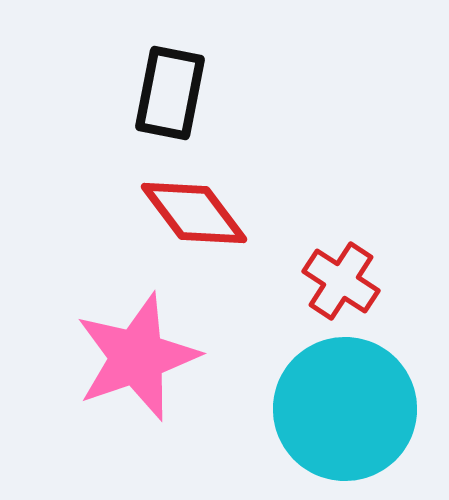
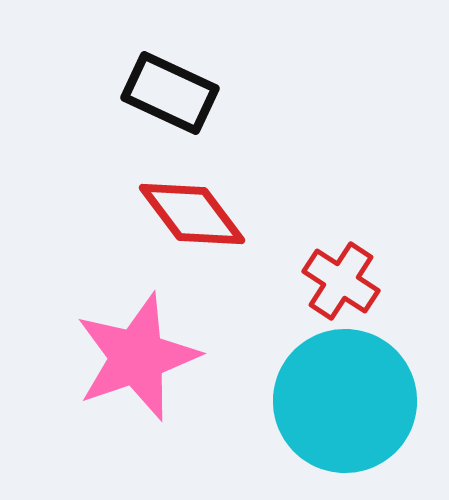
black rectangle: rotated 76 degrees counterclockwise
red diamond: moved 2 px left, 1 px down
cyan circle: moved 8 px up
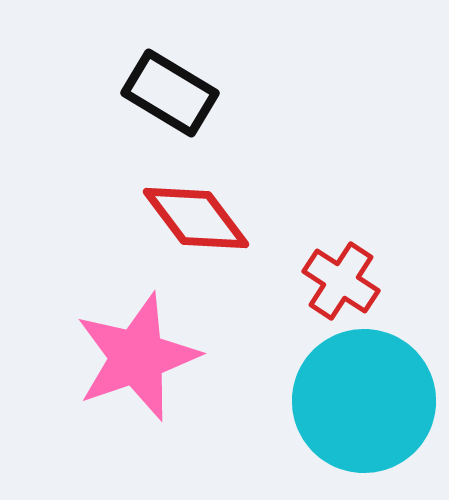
black rectangle: rotated 6 degrees clockwise
red diamond: moved 4 px right, 4 px down
cyan circle: moved 19 px right
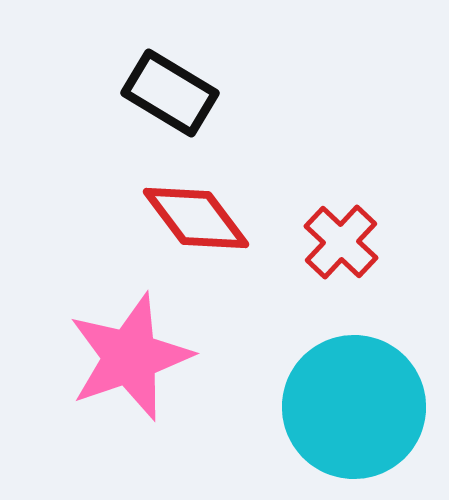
red cross: moved 39 px up; rotated 10 degrees clockwise
pink star: moved 7 px left
cyan circle: moved 10 px left, 6 px down
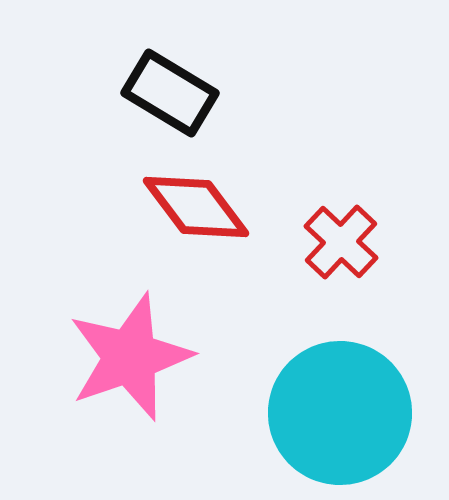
red diamond: moved 11 px up
cyan circle: moved 14 px left, 6 px down
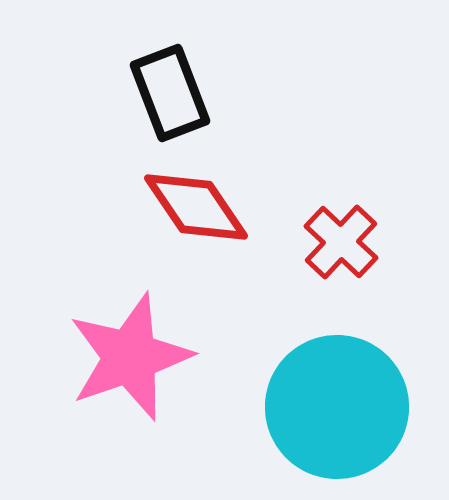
black rectangle: rotated 38 degrees clockwise
red diamond: rotated 3 degrees clockwise
cyan circle: moved 3 px left, 6 px up
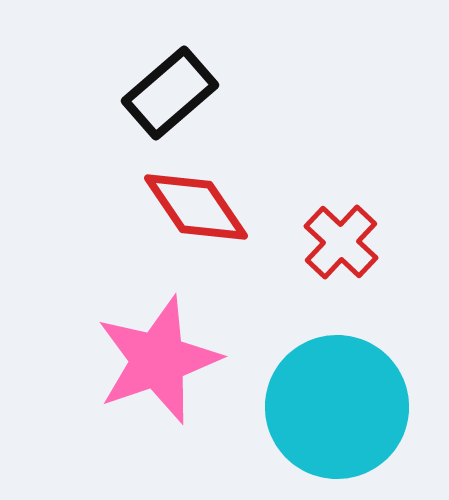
black rectangle: rotated 70 degrees clockwise
pink star: moved 28 px right, 3 px down
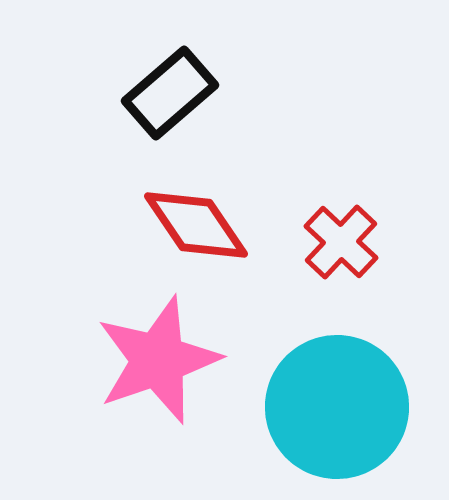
red diamond: moved 18 px down
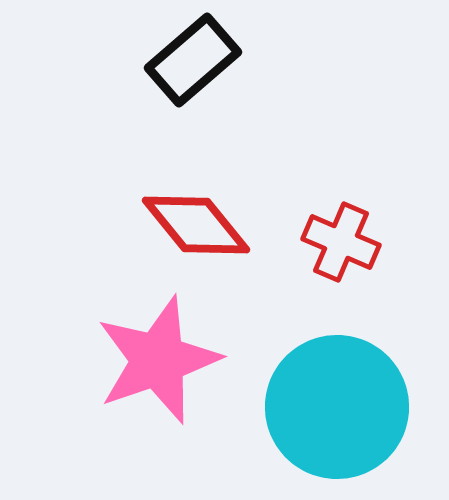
black rectangle: moved 23 px right, 33 px up
red diamond: rotated 5 degrees counterclockwise
red cross: rotated 20 degrees counterclockwise
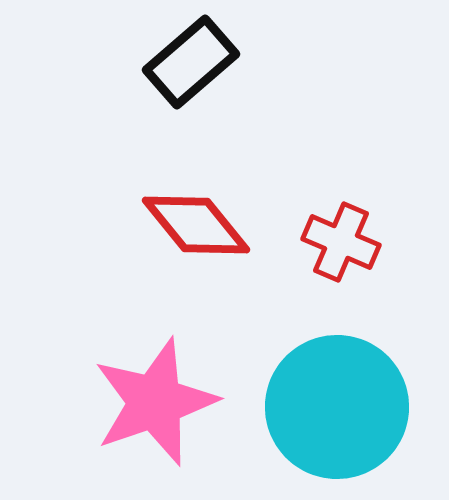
black rectangle: moved 2 px left, 2 px down
pink star: moved 3 px left, 42 px down
